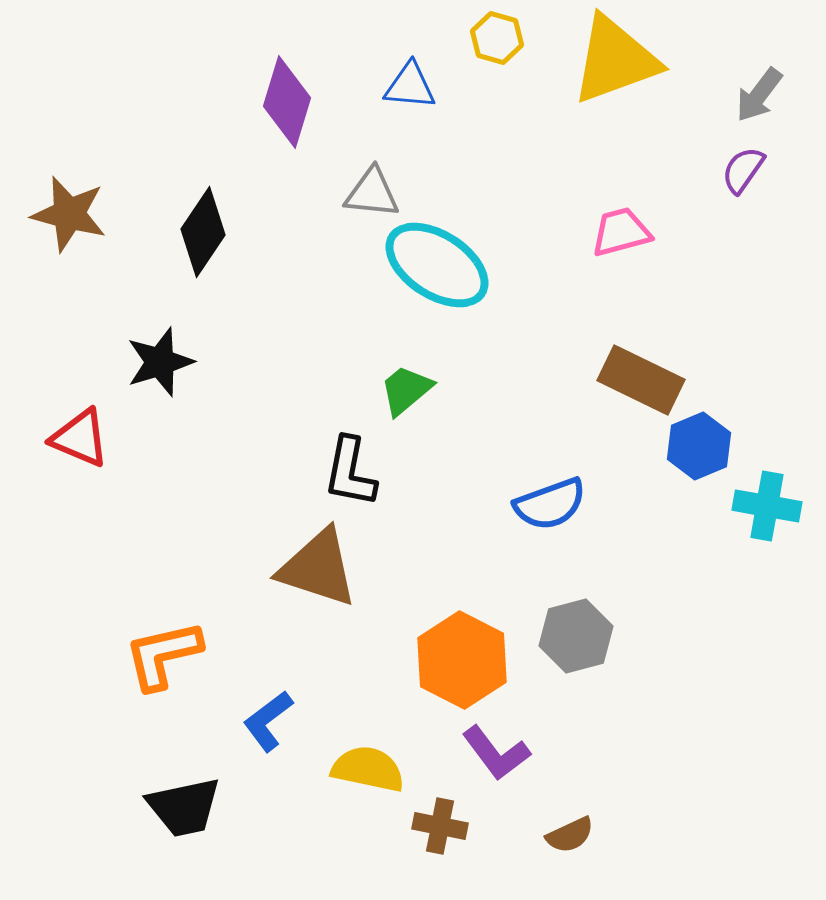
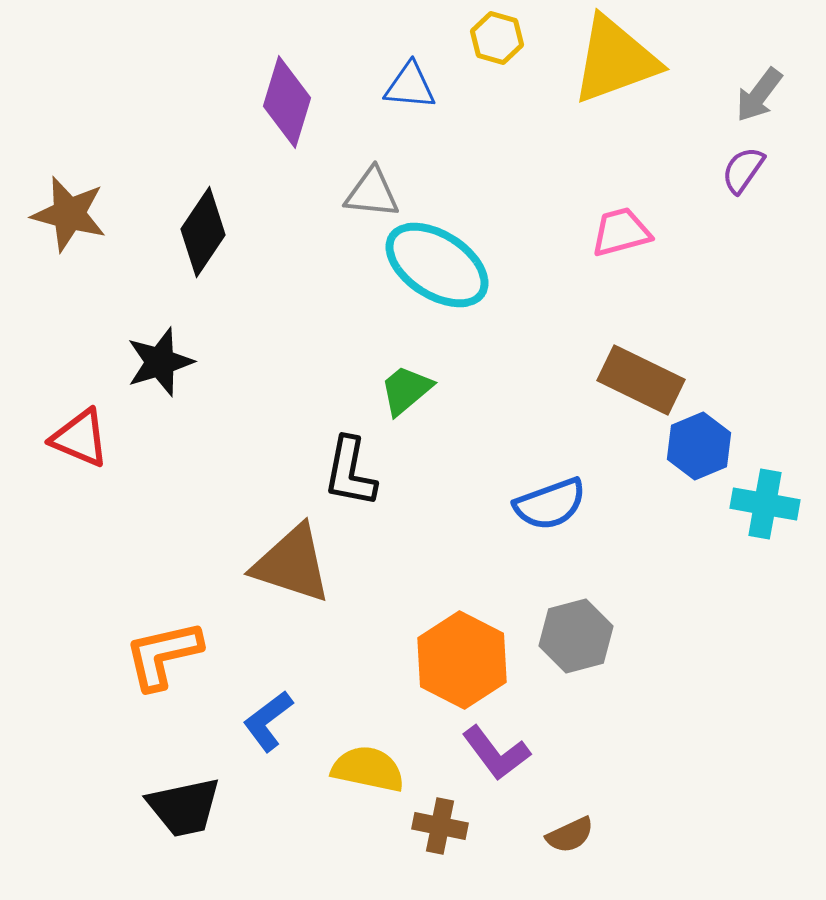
cyan cross: moved 2 px left, 2 px up
brown triangle: moved 26 px left, 4 px up
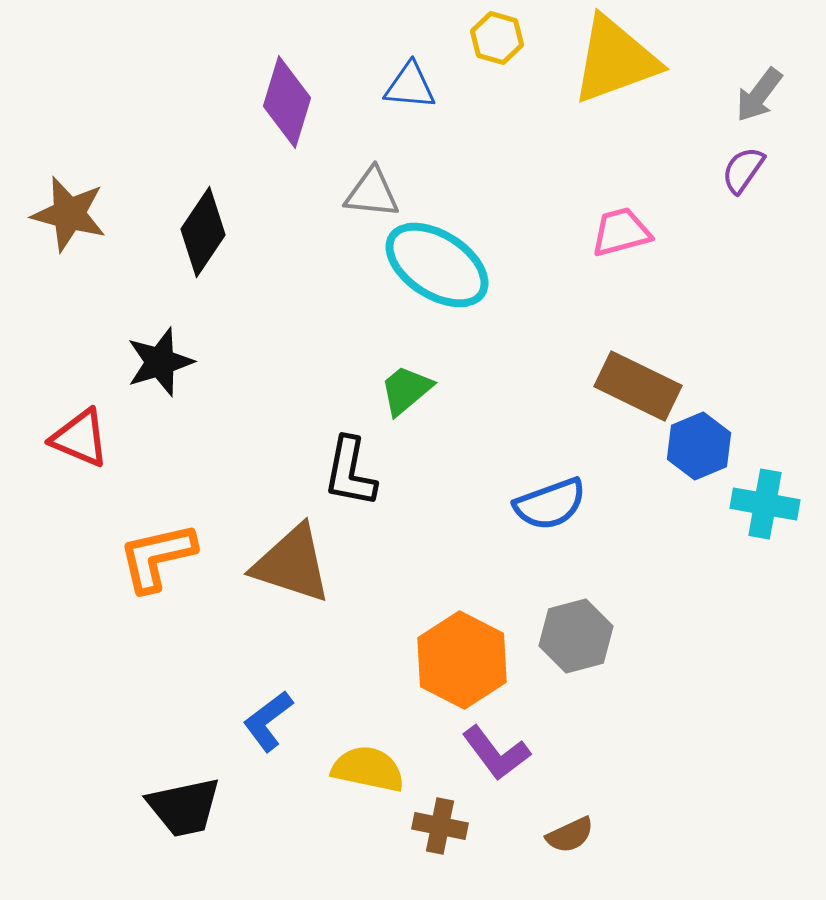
brown rectangle: moved 3 px left, 6 px down
orange L-shape: moved 6 px left, 98 px up
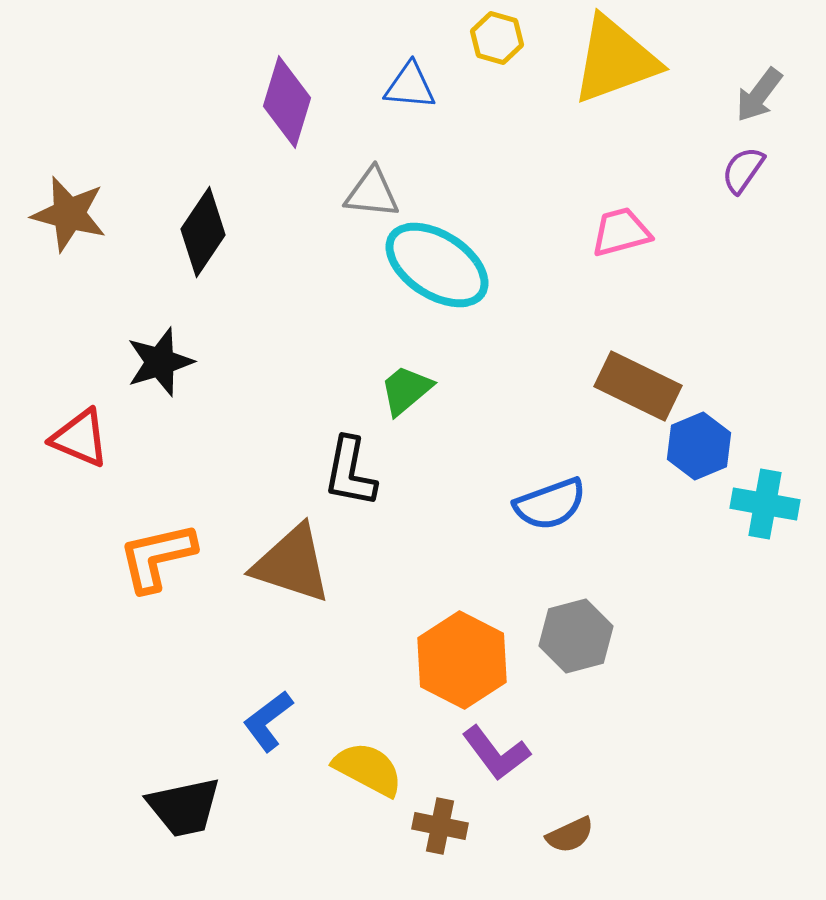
yellow semicircle: rotated 16 degrees clockwise
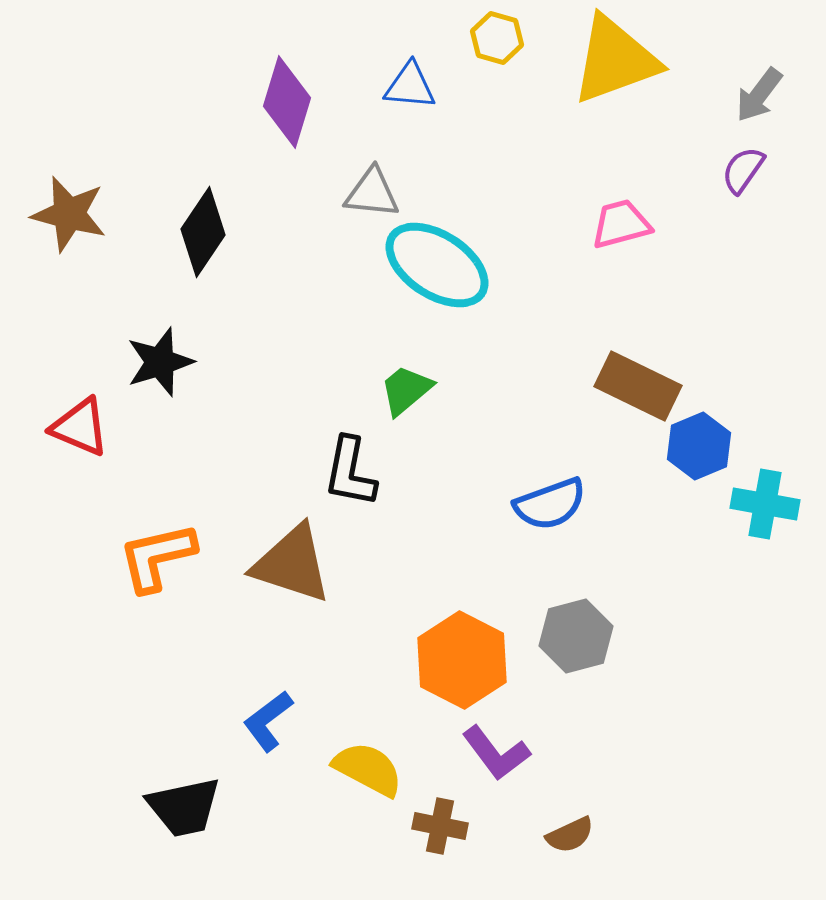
pink trapezoid: moved 8 px up
red triangle: moved 11 px up
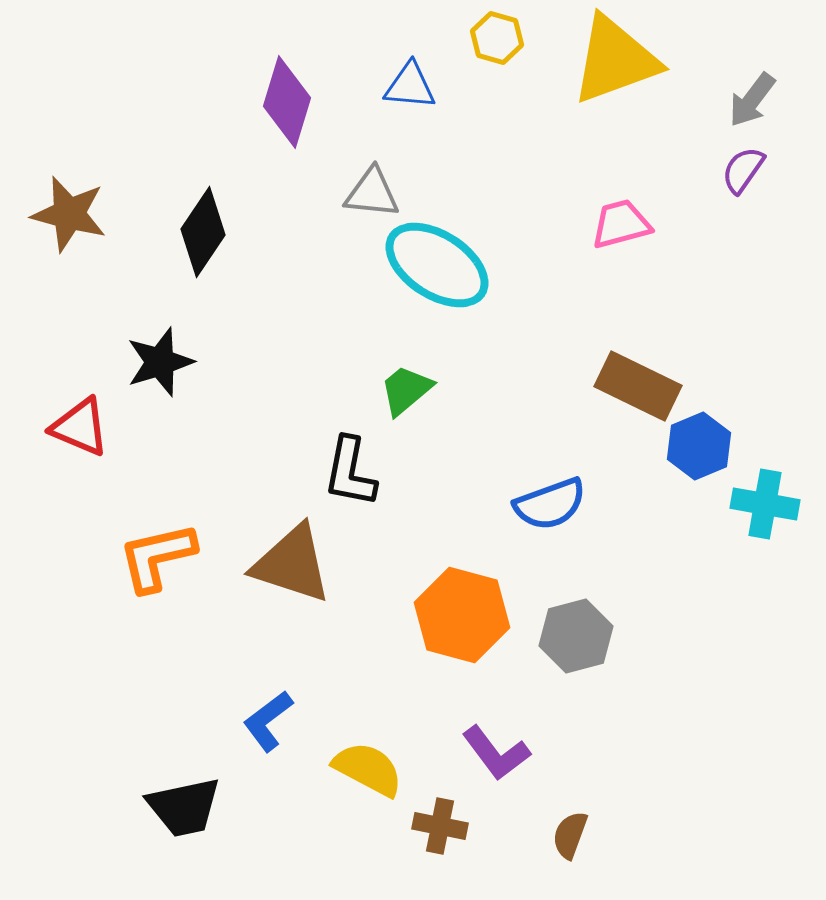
gray arrow: moved 7 px left, 5 px down
orange hexagon: moved 45 px up; rotated 12 degrees counterclockwise
brown semicircle: rotated 135 degrees clockwise
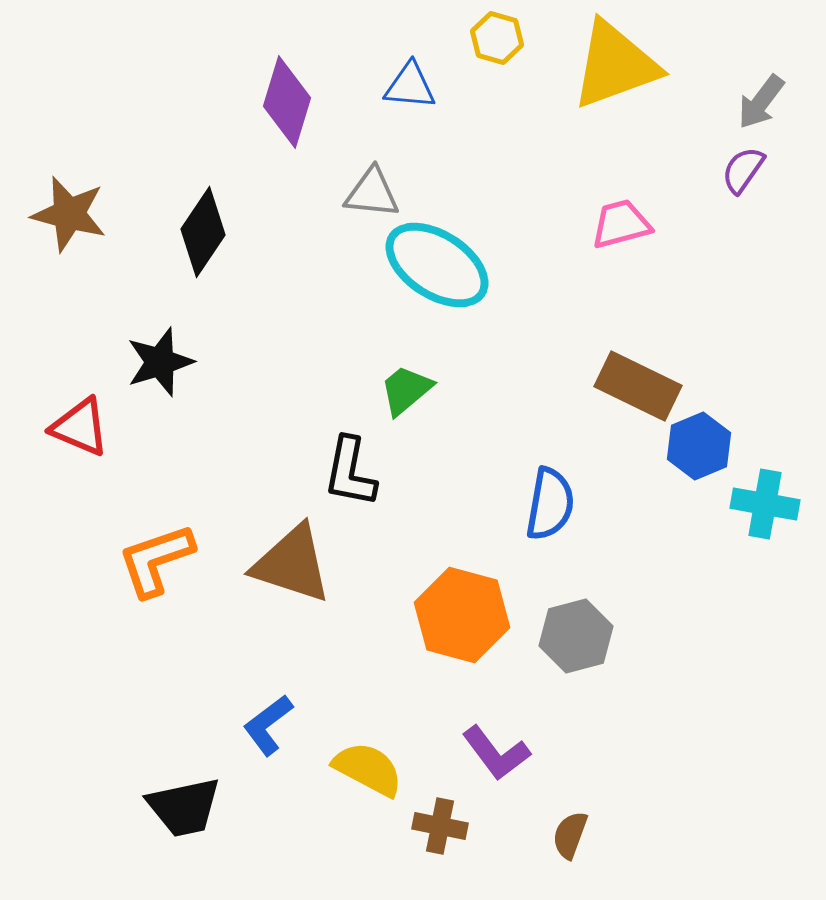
yellow triangle: moved 5 px down
gray arrow: moved 9 px right, 2 px down
blue semicircle: rotated 60 degrees counterclockwise
orange L-shape: moved 1 px left, 3 px down; rotated 6 degrees counterclockwise
blue L-shape: moved 4 px down
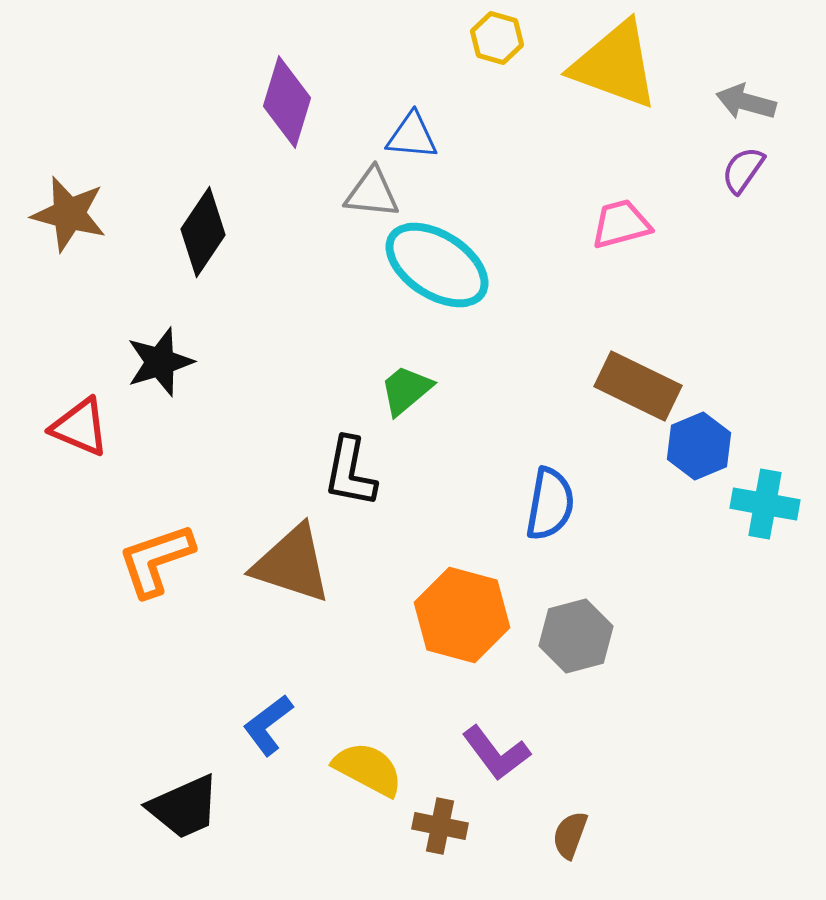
yellow triangle: rotated 40 degrees clockwise
blue triangle: moved 2 px right, 50 px down
gray arrow: moved 15 px left; rotated 68 degrees clockwise
black trapezoid: rotated 12 degrees counterclockwise
